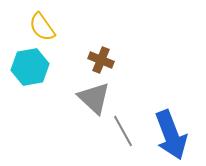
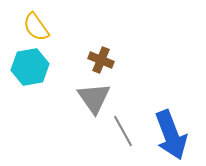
yellow semicircle: moved 6 px left
gray triangle: rotated 12 degrees clockwise
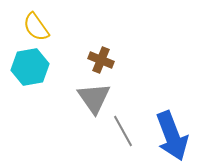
blue arrow: moved 1 px right, 1 px down
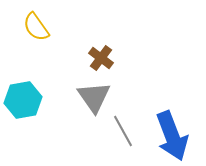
brown cross: moved 2 px up; rotated 15 degrees clockwise
cyan hexagon: moved 7 px left, 33 px down
gray triangle: moved 1 px up
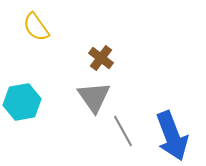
cyan hexagon: moved 1 px left, 2 px down
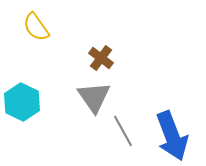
cyan hexagon: rotated 24 degrees counterclockwise
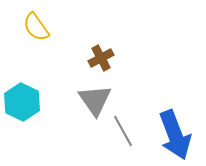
brown cross: rotated 25 degrees clockwise
gray triangle: moved 1 px right, 3 px down
blue arrow: moved 3 px right, 1 px up
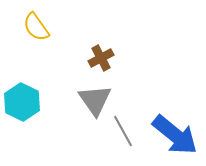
blue arrow: rotated 30 degrees counterclockwise
